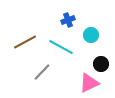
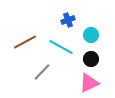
black circle: moved 10 px left, 5 px up
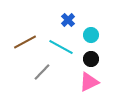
blue cross: rotated 24 degrees counterclockwise
pink triangle: moved 1 px up
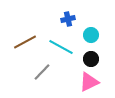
blue cross: moved 1 px up; rotated 32 degrees clockwise
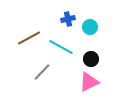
cyan circle: moved 1 px left, 8 px up
brown line: moved 4 px right, 4 px up
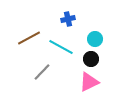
cyan circle: moved 5 px right, 12 px down
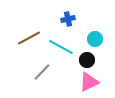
black circle: moved 4 px left, 1 px down
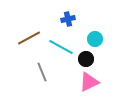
black circle: moved 1 px left, 1 px up
gray line: rotated 66 degrees counterclockwise
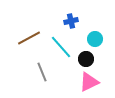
blue cross: moved 3 px right, 2 px down
cyan line: rotated 20 degrees clockwise
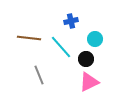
brown line: rotated 35 degrees clockwise
gray line: moved 3 px left, 3 px down
